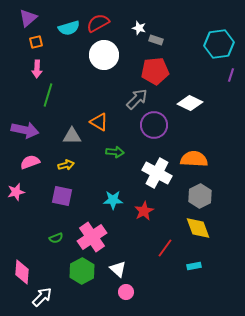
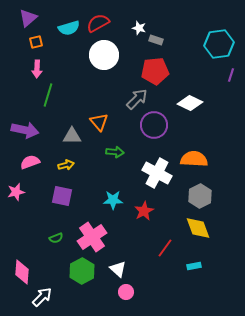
orange triangle: rotated 18 degrees clockwise
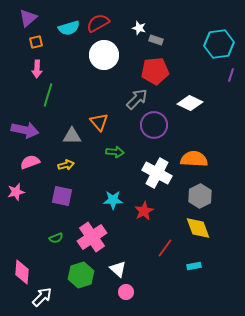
green hexagon: moved 1 px left, 4 px down; rotated 10 degrees clockwise
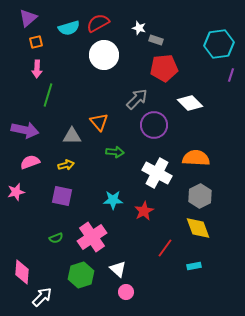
red pentagon: moved 9 px right, 3 px up
white diamond: rotated 20 degrees clockwise
orange semicircle: moved 2 px right, 1 px up
